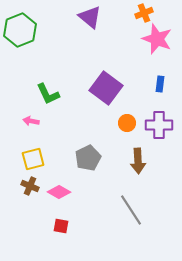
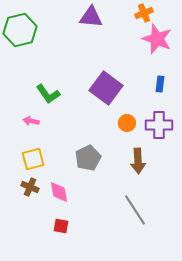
purple triangle: moved 1 px right; rotated 35 degrees counterclockwise
green hexagon: rotated 8 degrees clockwise
green L-shape: rotated 10 degrees counterclockwise
brown cross: moved 1 px down
pink diamond: rotated 50 degrees clockwise
gray line: moved 4 px right
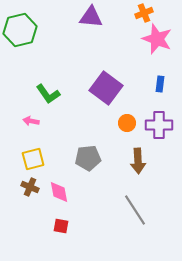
gray pentagon: rotated 20 degrees clockwise
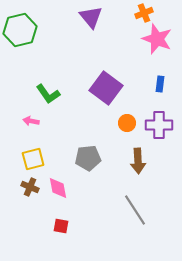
purple triangle: rotated 45 degrees clockwise
pink diamond: moved 1 px left, 4 px up
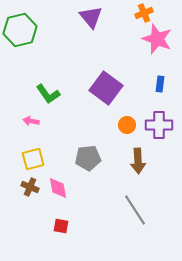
orange circle: moved 2 px down
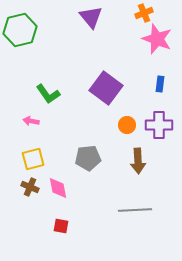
gray line: rotated 60 degrees counterclockwise
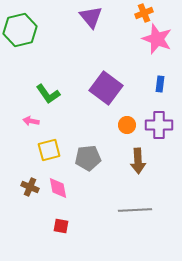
yellow square: moved 16 px right, 9 px up
